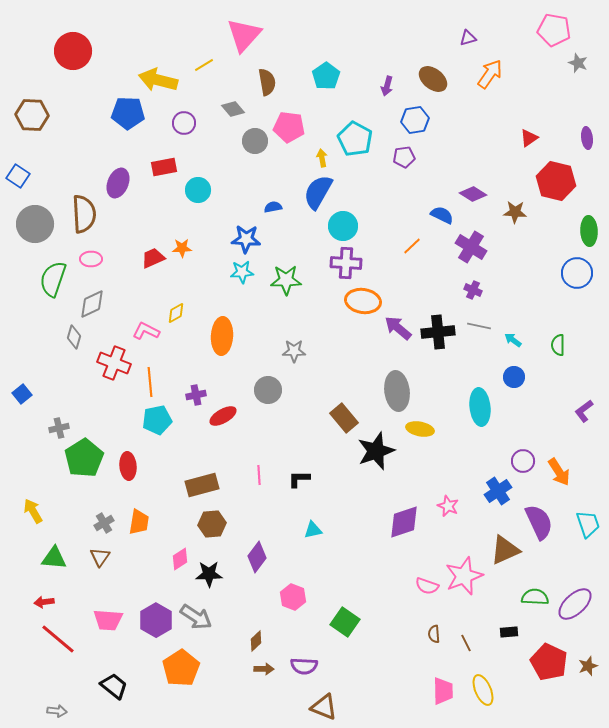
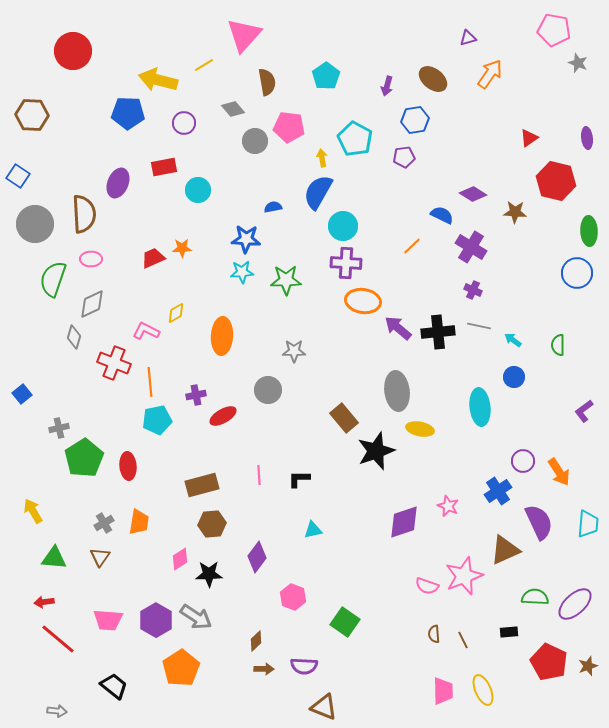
cyan trapezoid at (588, 524): rotated 24 degrees clockwise
brown line at (466, 643): moved 3 px left, 3 px up
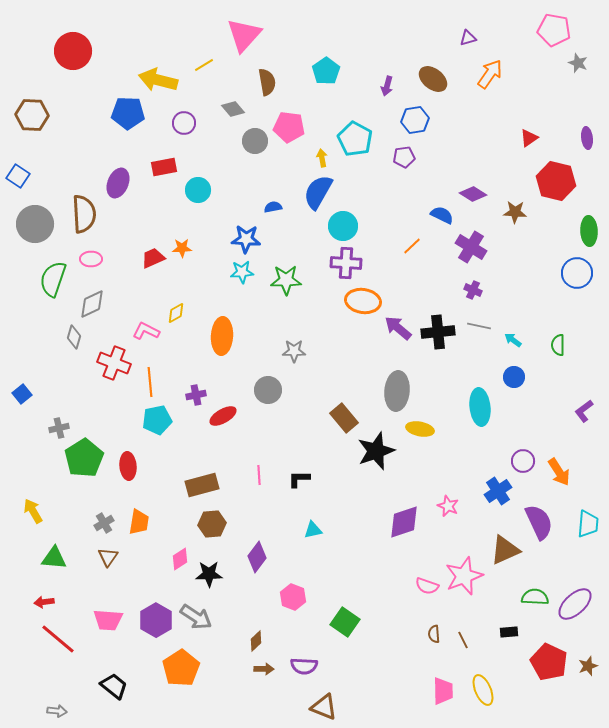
cyan pentagon at (326, 76): moved 5 px up
gray ellipse at (397, 391): rotated 12 degrees clockwise
brown triangle at (100, 557): moved 8 px right
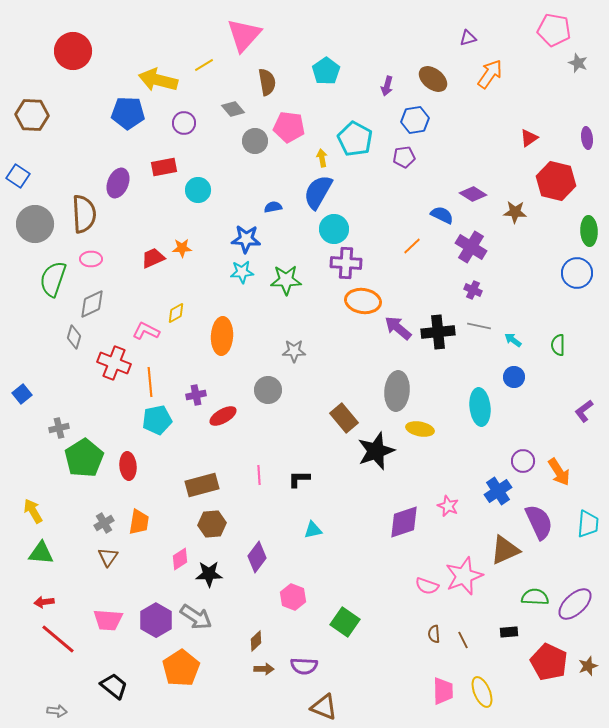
cyan circle at (343, 226): moved 9 px left, 3 px down
green triangle at (54, 558): moved 13 px left, 5 px up
yellow ellipse at (483, 690): moved 1 px left, 2 px down
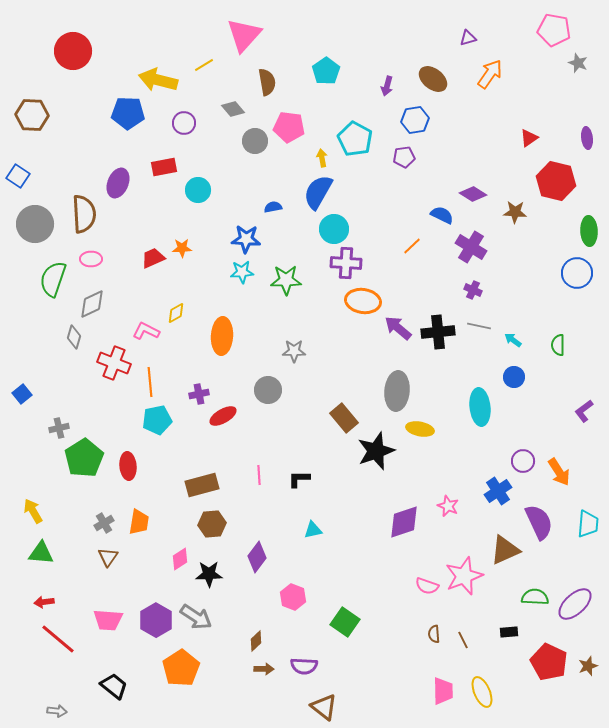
purple cross at (196, 395): moved 3 px right, 1 px up
brown triangle at (324, 707): rotated 16 degrees clockwise
